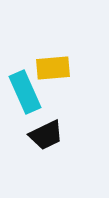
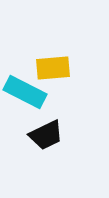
cyan rectangle: rotated 39 degrees counterclockwise
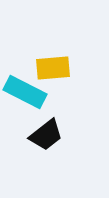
black trapezoid: rotated 12 degrees counterclockwise
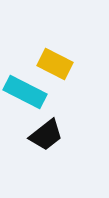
yellow rectangle: moved 2 px right, 4 px up; rotated 32 degrees clockwise
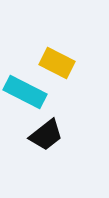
yellow rectangle: moved 2 px right, 1 px up
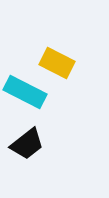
black trapezoid: moved 19 px left, 9 px down
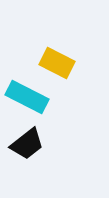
cyan rectangle: moved 2 px right, 5 px down
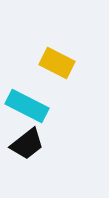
cyan rectangle: moved 9 px down
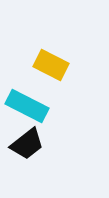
yellow rectangle: moved 6 px left, 2 px down
